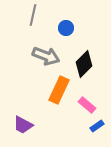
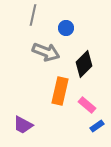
gray arrow: moved 4 px up
orange rectangle: moved 1 px right, 1 px down; rotated 12 degrees counterclockwise
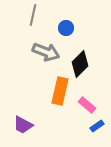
black diamond: moved 4 px left
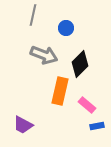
gray arrow: moved 2 px left, 3 px down
blue rectangle: rotated 24 degrees clockwise
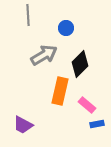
gray line: moved 5 px left; rotated 15 degrees counterclockwise
gray arrow: rotated 52 degrees counterclockwise
blue rectangle: moved 2 px up
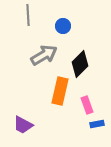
blue circle: moved 3 px left, 2 px up
pink rectangle: rotated 30 degrees clockwise
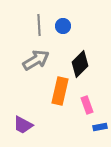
gray line: moved 11 px right, 10 px down
gray arrow: moved 8 px left, 5 px down
blue rectangle: moved 3 px right, 3 px down
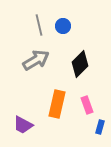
gray line: rotated 10 degrees counterclockwise
orange rectangle: moved 3 px left, 13 px down
blue rectangle: rotated 64 degrees counterclockwise
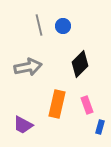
gray arrow: moved 8 px left, 7 px down; rotated 20 degrees clockwise
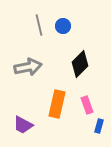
blue rectangle: moved 1 px left, 1 px up
